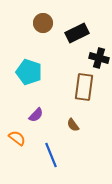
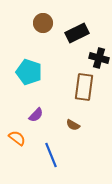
brown semicircle: rotated 24 degrees counterclockwise
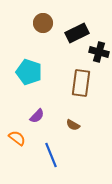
black cross: moved 6 px up
brown rectangle: moved 3 px left, 4 px up
purple semicircle: moved 1 px right, 1 px down
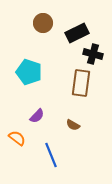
black cross: moved 6 px left, 2 px down
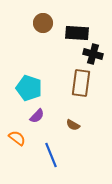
black rectangle: rotated 30 degrees clockwise
cyan pentagon: moved 16 px down
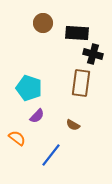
blue line: rotated 60 degrees clockwise
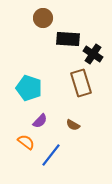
brown circle: moved 5 px up
black rectangle: moved 9 px left, 6 px down
black cross: rotated 18 degrees clockwise
brown rectangle: rotated 24 degrees counterclockwise
purple semicircle: moved 3 px right, 5 px down
orange semicircle: moved 9 px right, 4 px down
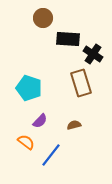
brown semicircle: moved 1 px right; rotated 136 degrees clockwise
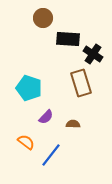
purple semicircle: moved 6 px right, 4 px up
brown semicircle: moved 1 px left, 1 px up; rotated 16 degrees clockwise
